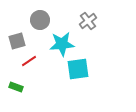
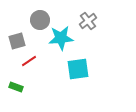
cyan star: moved 1 px left, 6 px up
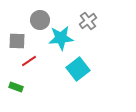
gray square: rotated 18 degrees clockwise
cyan square: rotated 30 degrees counterclockwise
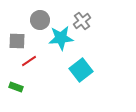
gray cross: moved 6 px left
cyan square: moved 3 px right, 1 px down
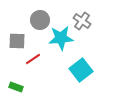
gray cross: rotated 18 degrees counterclockwise
red line: moved 4 px right, 2 px up
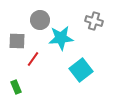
gray cross: moved 12 px right; rotated 18 degrees counterclockwise
red line: rotated 21 degrees counterclockwise
green rectangle: rotated 48 degrees clockwise
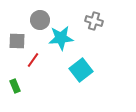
red line: moved 1 px down
green rectangle: moved 1 px left, 1 px up
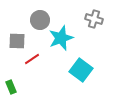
gray cross: moved 2 px up
cyan star: rotated 15 degrees counterclockwise
red line: moved 1 px left, 1 px up; rotated 21 degrees clockwise
cyan square: rotated 15 degrees counterclockwise
green rectangle: moved 4 px left, 1 px down
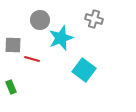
gray square: moved 4 px left, 4 px down
red line: rotated 49 degrees clockwise
cyan square: moved 3 px right
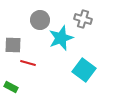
gray cross: moved 11 px left
red line: moved 4 px left, 4 px down
green rectangle: rotated 40 degrees counterclockwise
